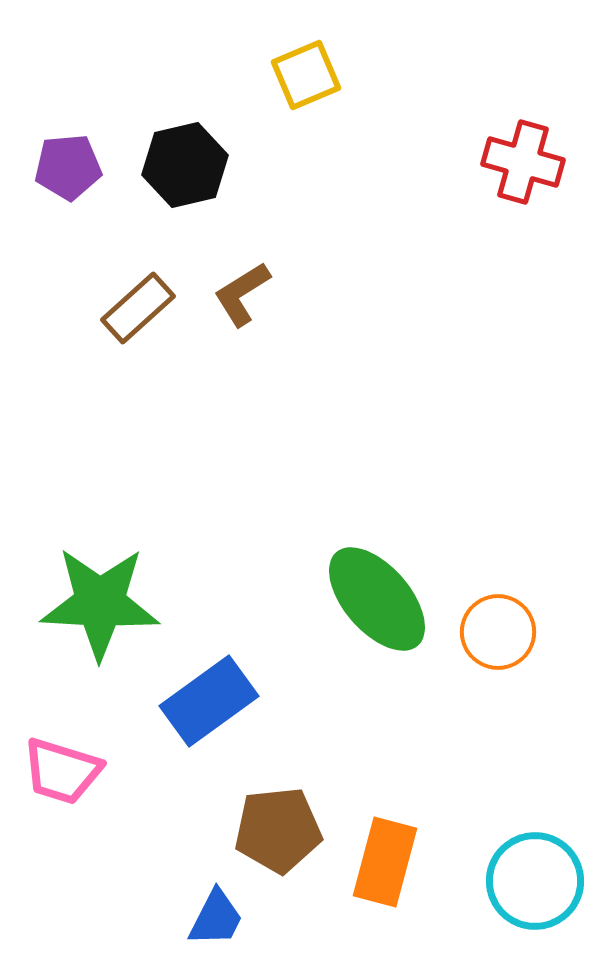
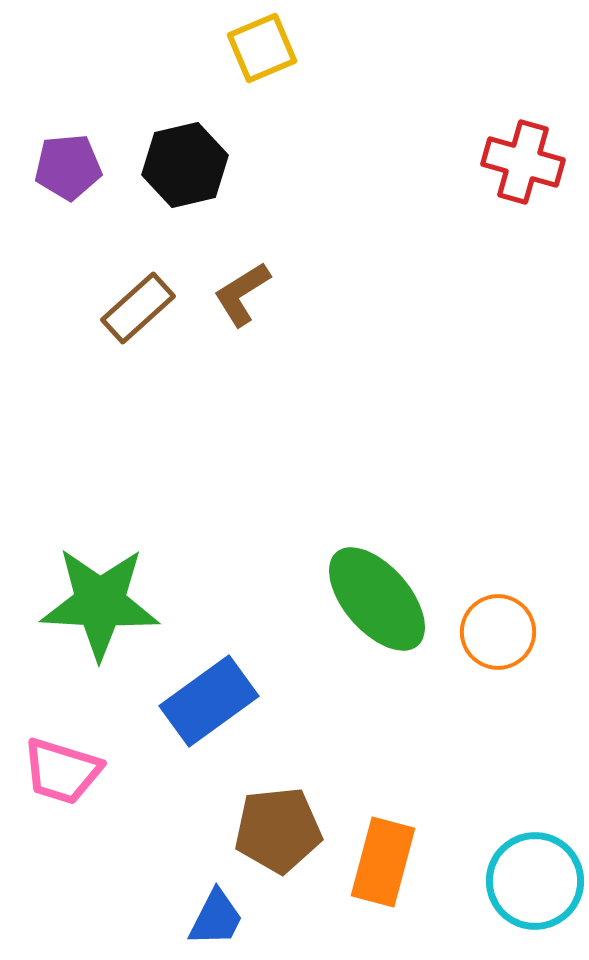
yellow square: moved 44 px left, 27 px up
orange rectangle: moved 2 px left
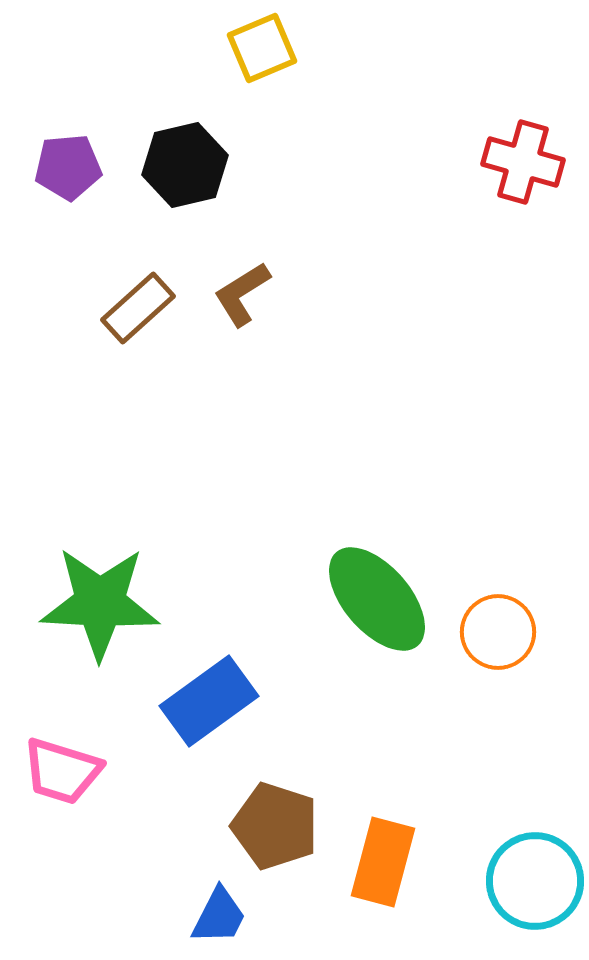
brown pentagon: moved 3 px left, 4 px up; rotated 24 degrees clockwise
blue trapezoid: moved 3 px right, 2 px up
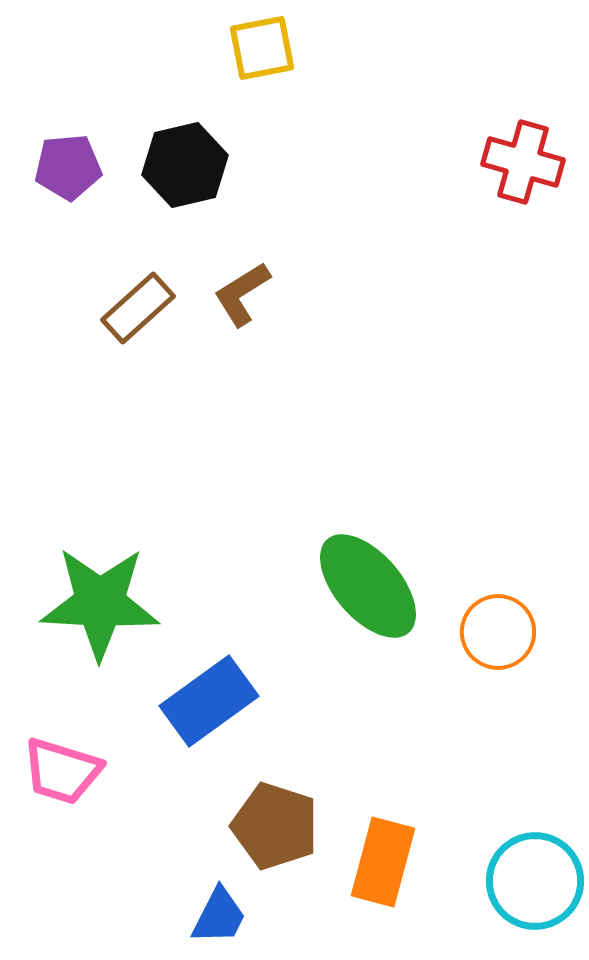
yellow square: rotated 12 degrees clockwise
green ellipse: moved 9 px left, 13 px up
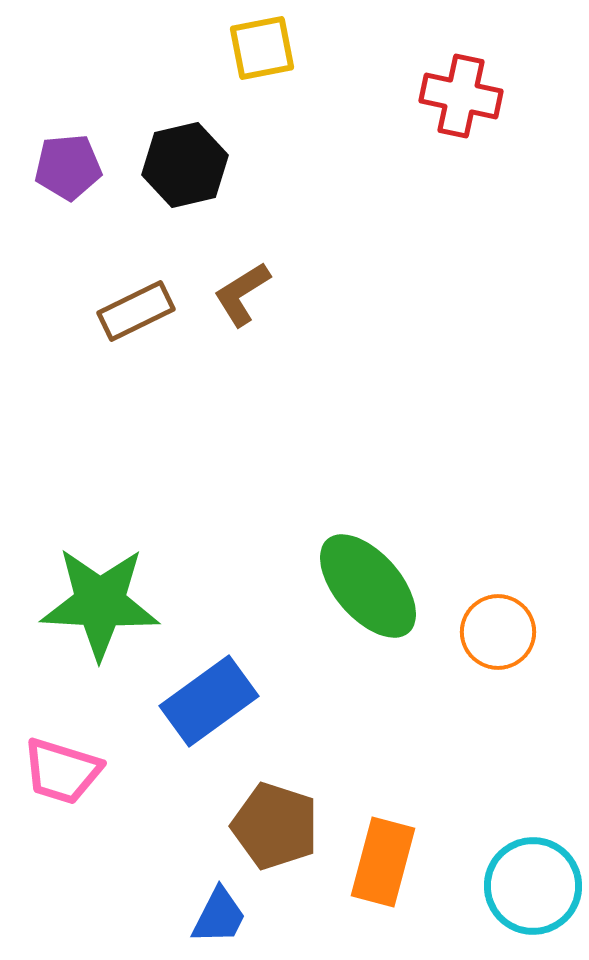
red cross: moved 62 px left, 66 px up; rotated 4 degrees counterclockwise
brown rectangle: moved 2 px left, 3 px down; rotated 16 degrees clockwise
cyan circle: moved 2 px left, 5 px down
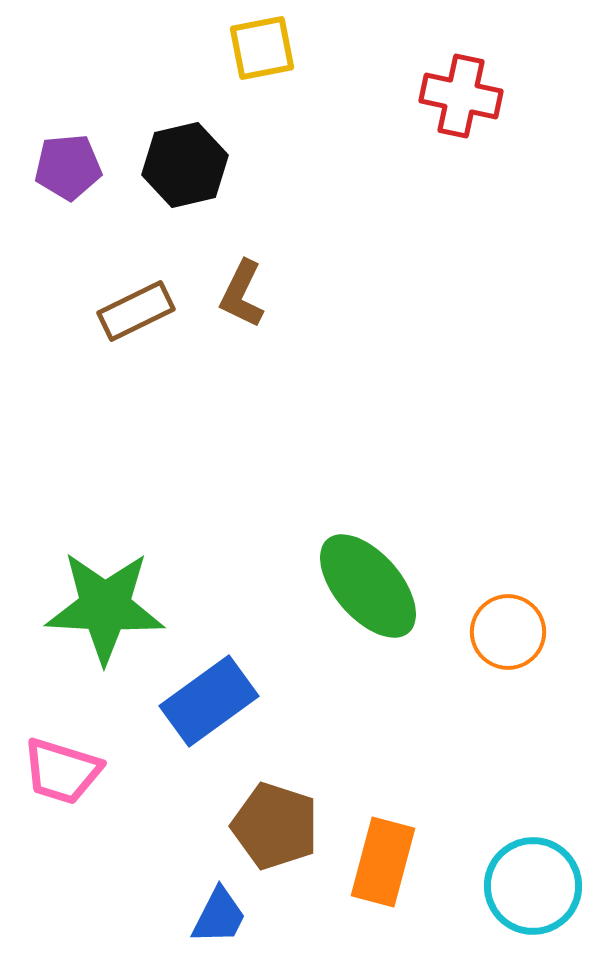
brown L-shape: rotated 32 degrees counterclockwise
green star: moved 5 px right, 4 px down
orange circle: moved 10 px right
